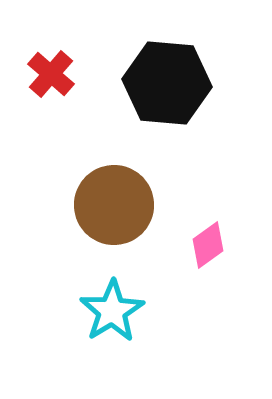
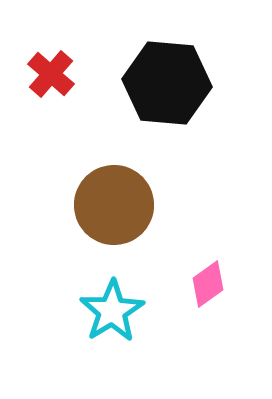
pink diamond: moved 39 px down
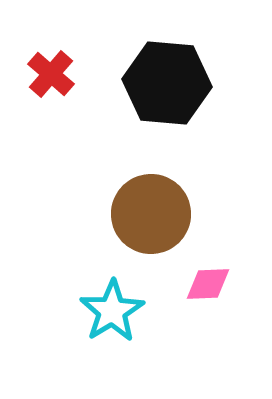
brown circle: moved 37 px right, 9 px down
pink diamond: rotated 33 degrees clockwise
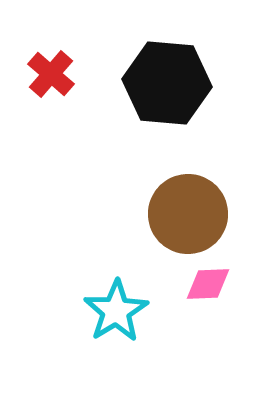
brown circle: moved 37 px right
cyan star: moved 4 px right
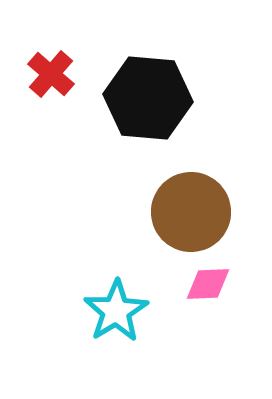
black hexagon: moved 19 px left, 15 px down
brown circle: moved 3 px right, 2 px up
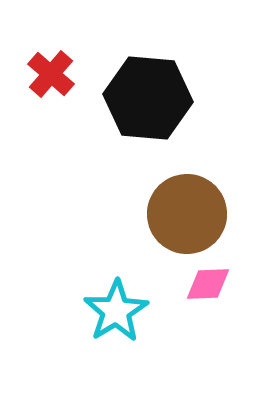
brown circle: moved 4 px left, 2 px down
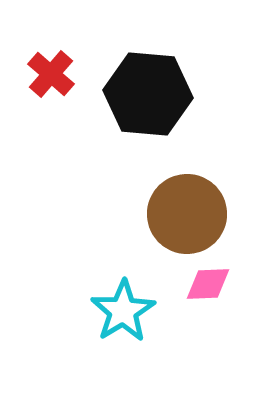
black hexagon: moved 4 px up
cyan star: moved 7 px right
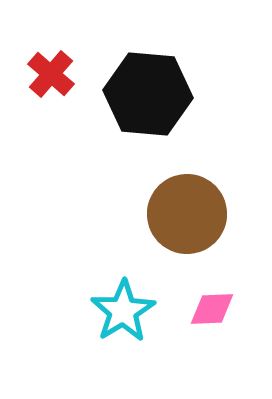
pink diamond: moved 4 px right, 25 px down
